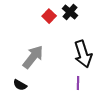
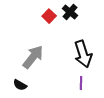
purple line: moved 3 px right
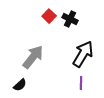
black cross: moved 7 px down; rotated 14 degrees counterclockwise
black arrow: rotated 132 degrees counterclockwise
black semicircle: rotated 72 degrees counterclockwise
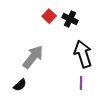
black arrow: rotated 48 degrees counterclockwise
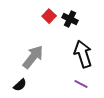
purple line: moved 1 px down; rotated 64 degrees counterclockwise
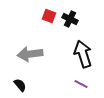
red square: rotated 24 degrees counterclockwise
gray arrow: moved 3 px left, 3 px up; rotated 135 degrees counterclockwise
black semicircle: rotated 88 degrees counterclockwise
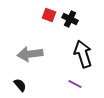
red square: moved 1 px up
purple line: moved 6 px left
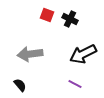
red square: moved 2 px left
black arrow: rotated 100 degrees counterclockwise
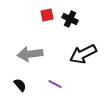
red square: rotated 32 degrees counterclockwise
purple line: moved 20 px left
